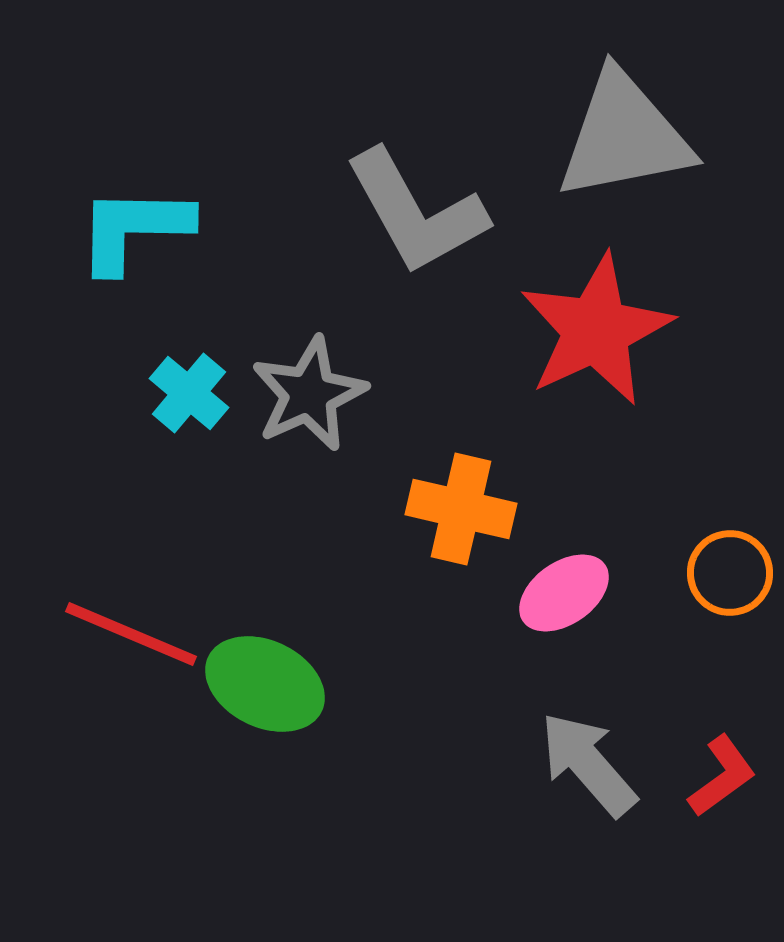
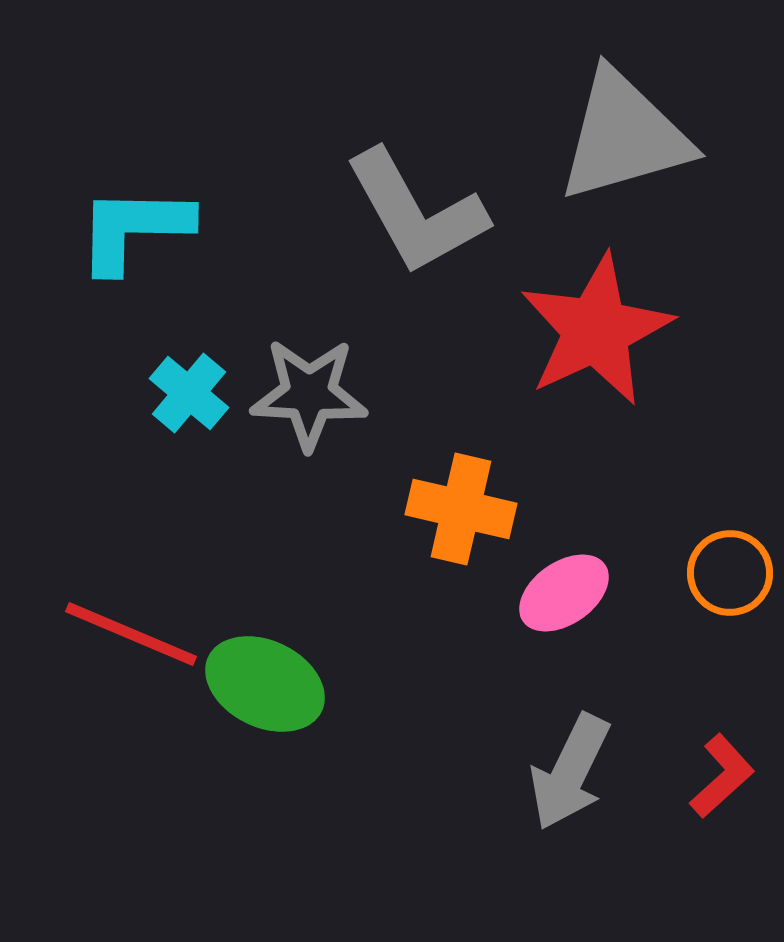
gray triangle: rotated 5 degrees counterclockwise
gray star: rotated 27 degrees clockwise
gray arrow: moved 18 px left, 8 px down; rotated 113 degrees counterclockwise
red L-shape: rotated 6 degrees counterclockwise
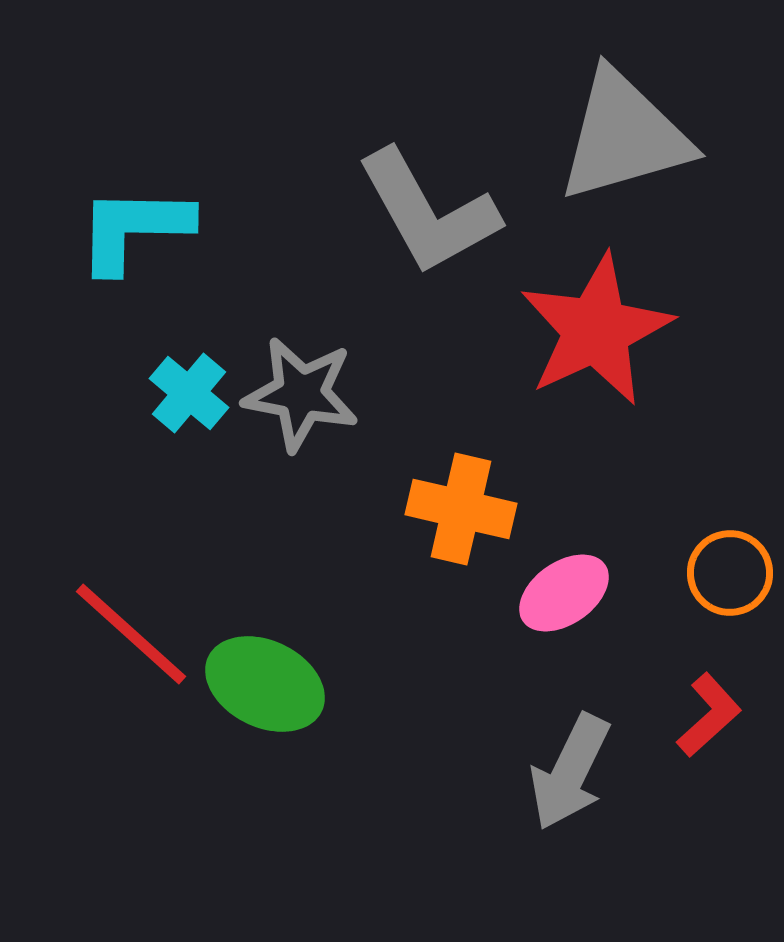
gray L-shape: moved 12 px right
gray star: moved 8 px left; rotated 8 degrees clockwise
red line: rotated 19 degrees clockwise
red L-shape: moved 13 px left, 61 px up
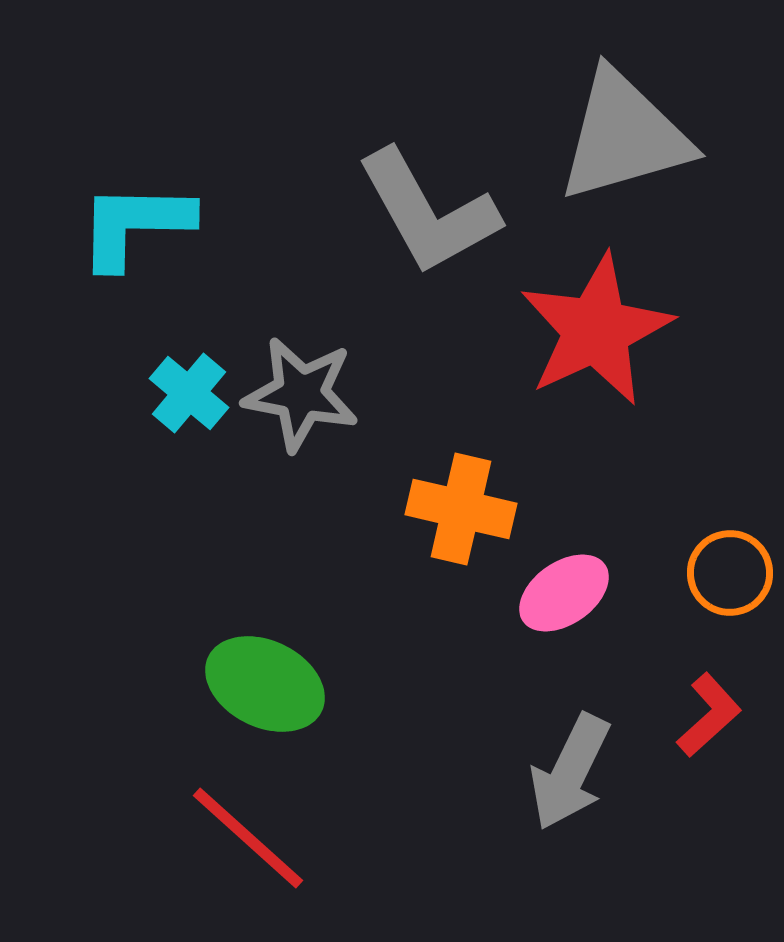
cyan L-shape: moved 1 px right, 4 px up
red line: moved 117 px right, 204 px down
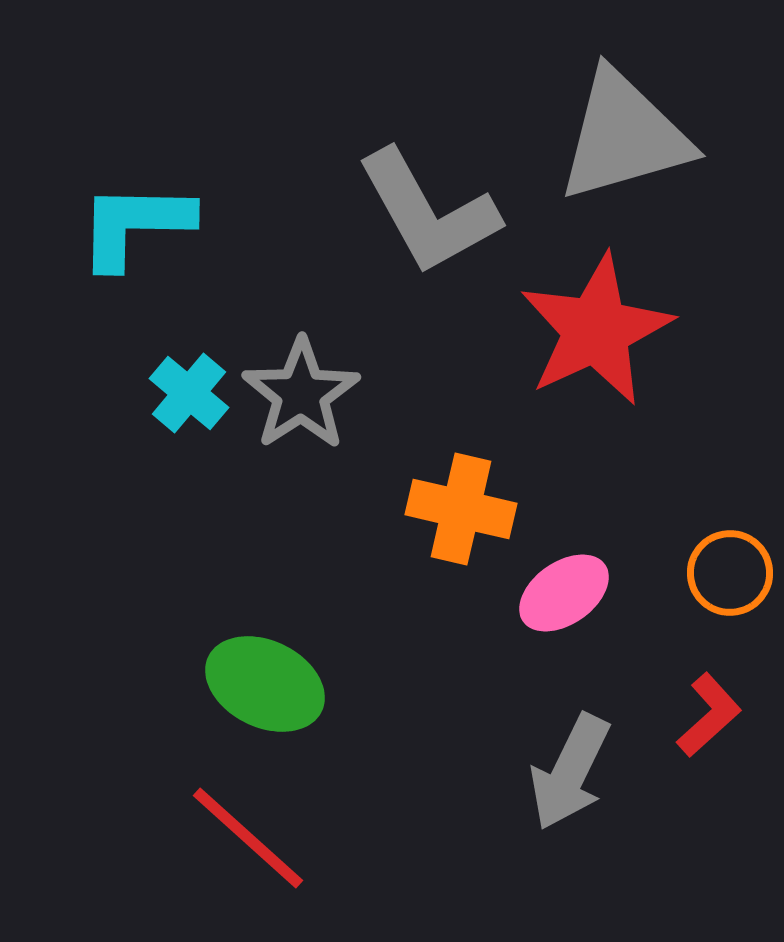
gray star: rotated 28 degrees clockwise
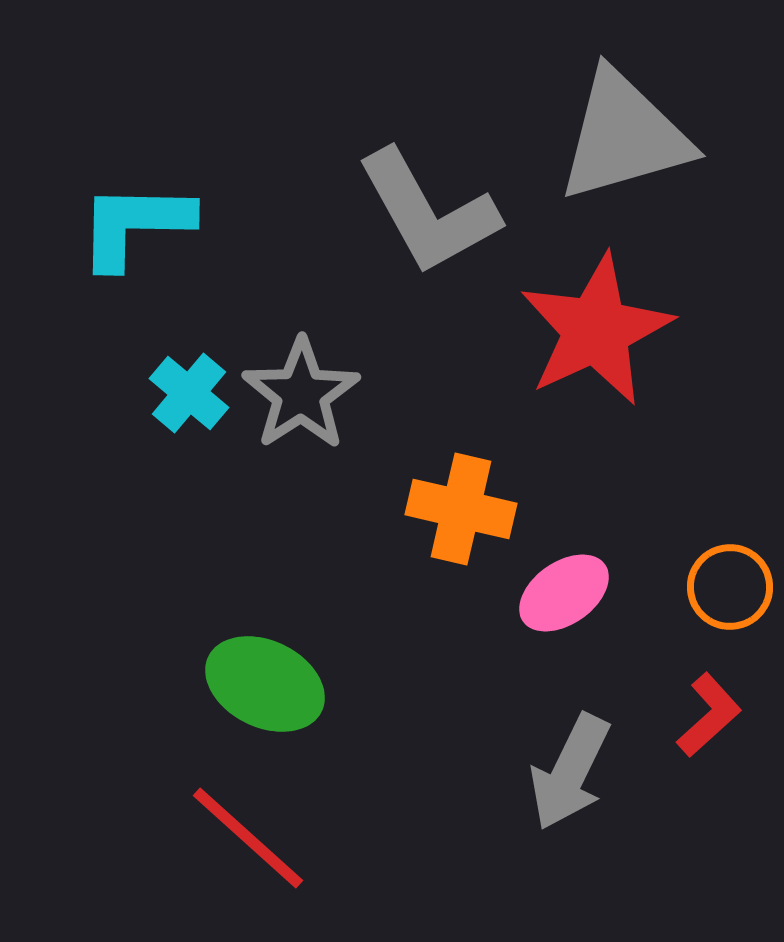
orange circle: moved 14 px down
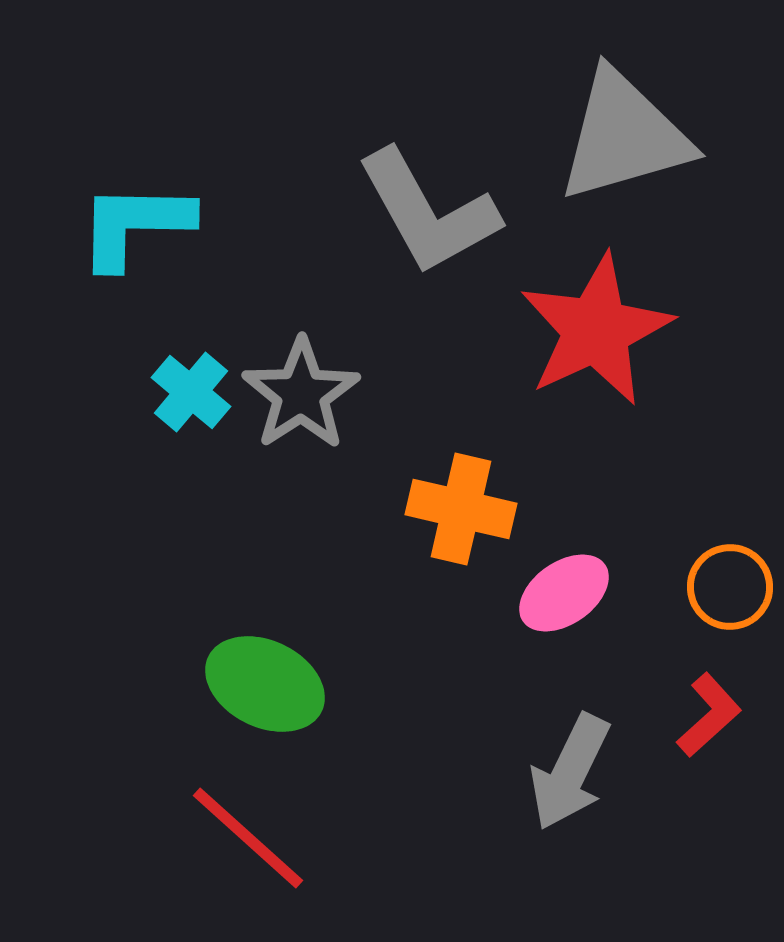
cyan cross: moved 2 px right, 1 px up
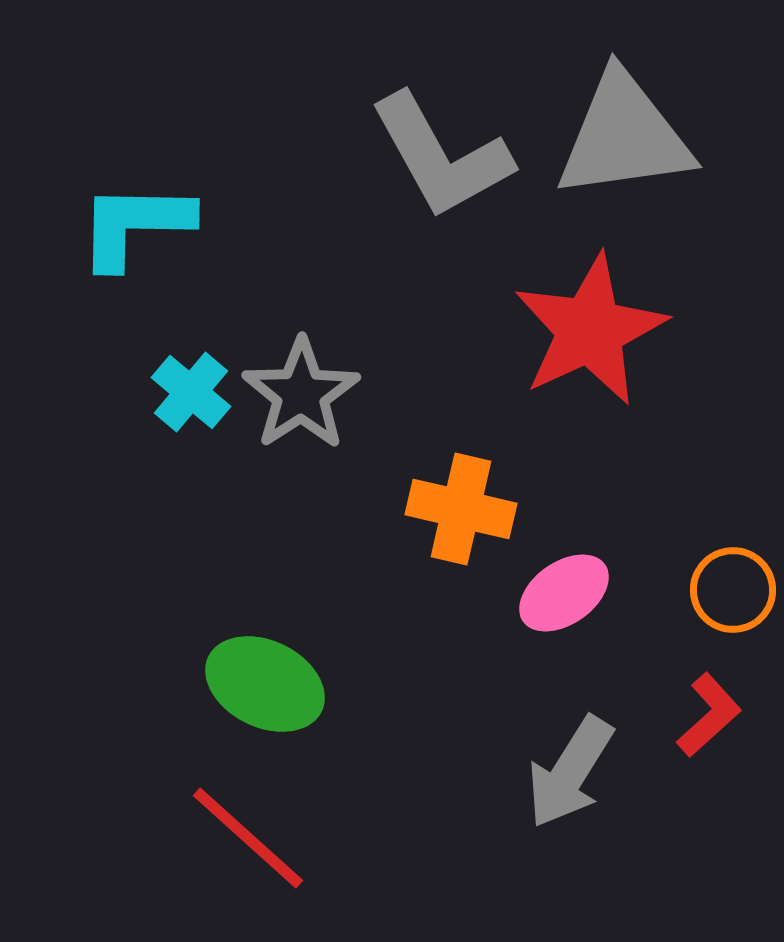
gray triangle: rotated 8 degrees clockwise
gray L-shape: moved 13 px right, 56 px up
red star: moved 6 px left
orange circle: moved 3 px right, 3 px down
gray arrow: rotated 6 degrees clockwise
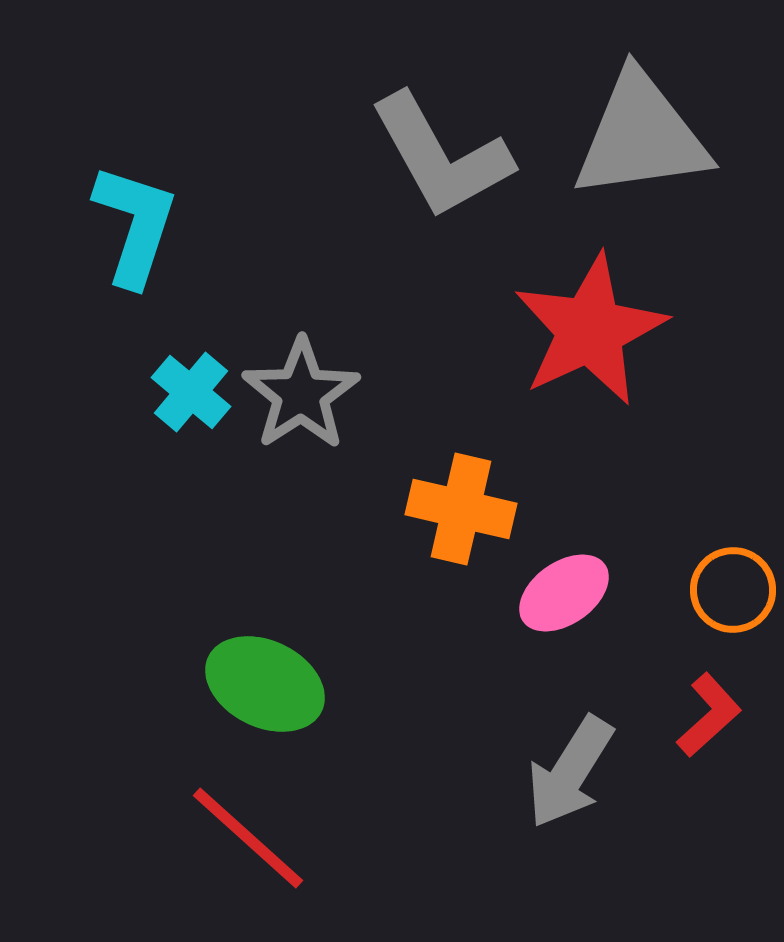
gray triangle: moved 17 px right
cyan L-shape: rotated 107 degrees clockwise
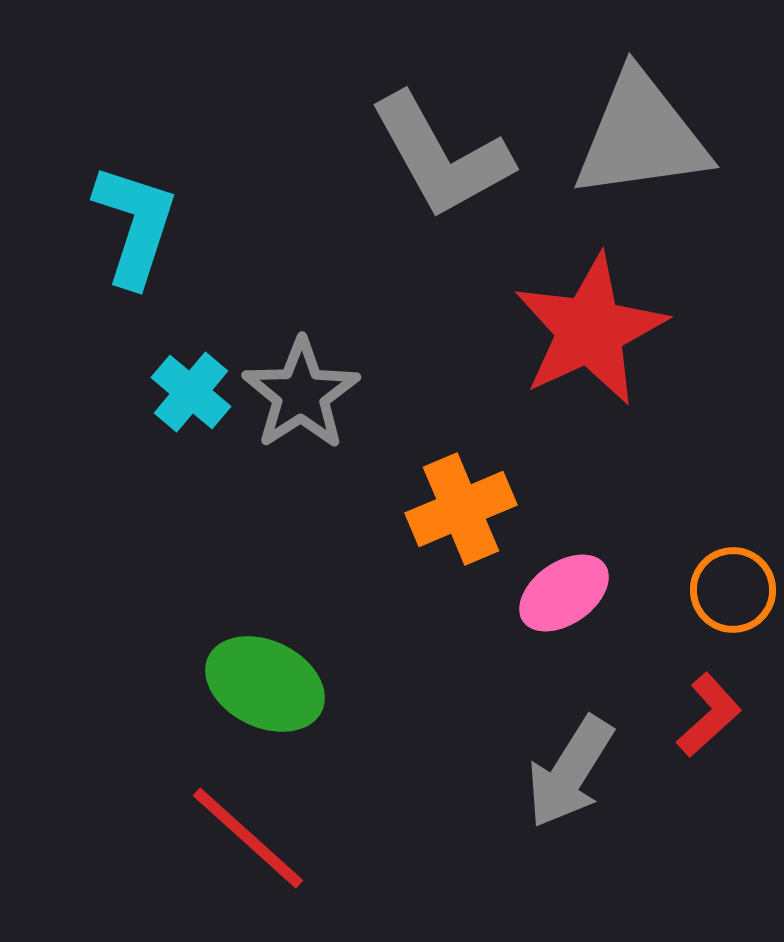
orange cross: rotated 36 degrees counterclockwise
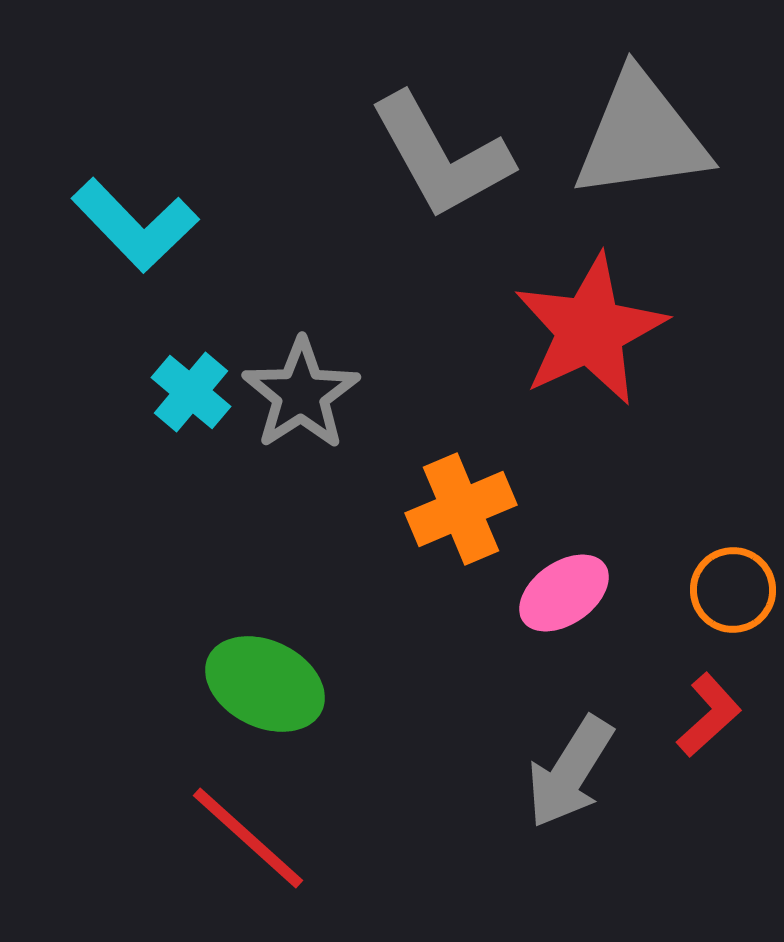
cyan L-shape: rotated 118 degrees clockwise
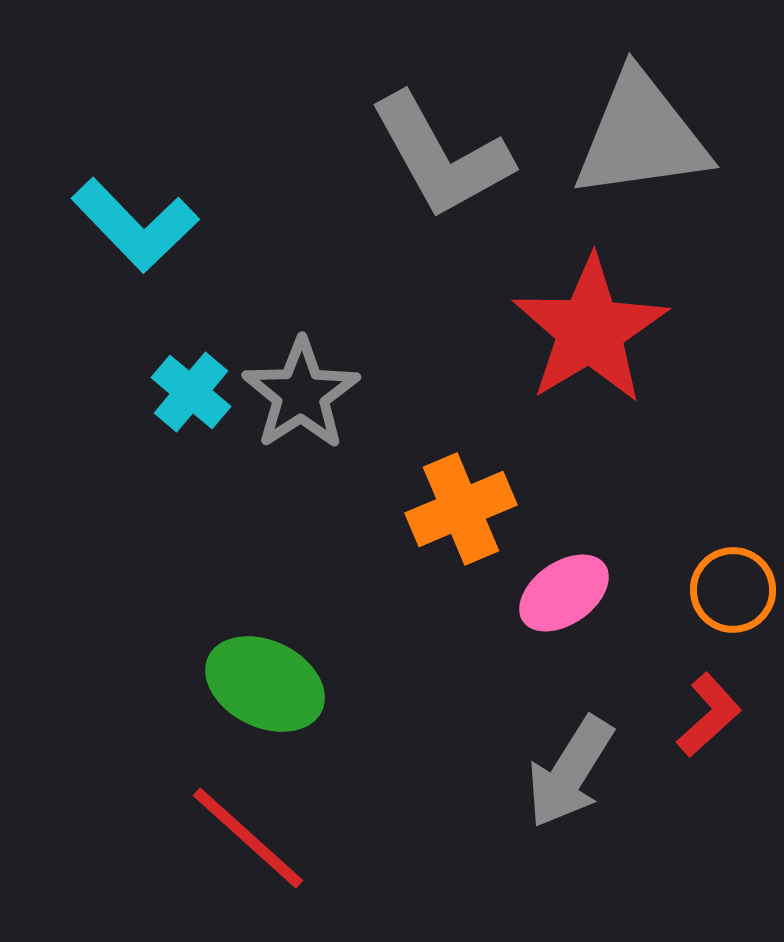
red star: rotated 6 degrees counterclockwise
